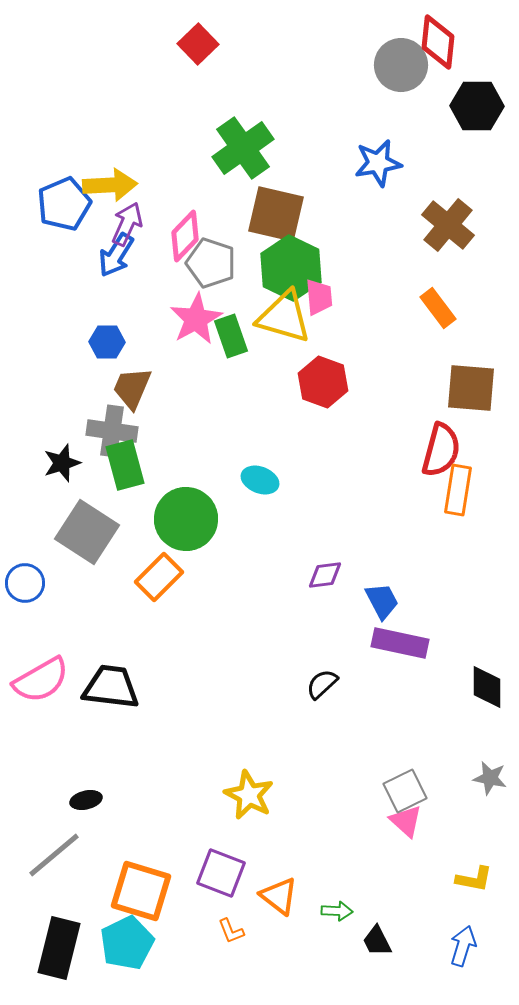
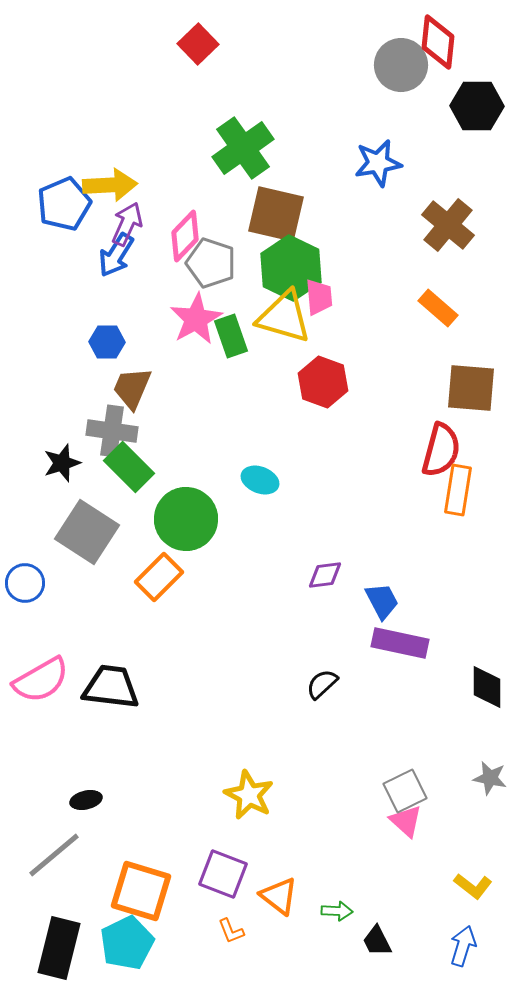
orange rectangle at (438, 308): rotated 12 degrees counterclockwise
green rectangle at (125, 465): moved 4 px right, 2 px down; rotated 30 degrees counterclockwise
purple square at (221, 873): moved 2 px right, 1 px down
yellow L-shape at (474, 879): moved 1 px left, 7 px down; rotated 27 degrees clockwise
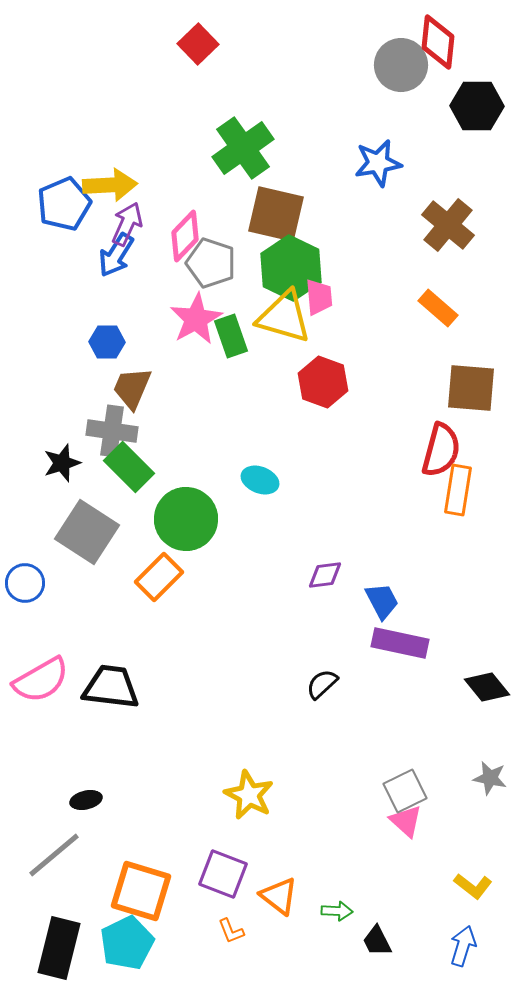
black diamond at (487, 687): rotated 39 degrees counterclockwise
